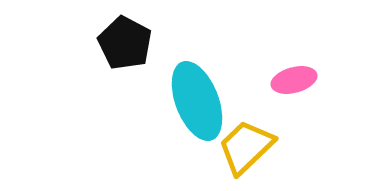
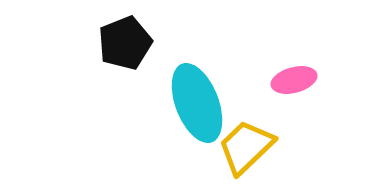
black pentagon: rotated 22 degrees clockwise
cyan ellipse: moved 2 px down
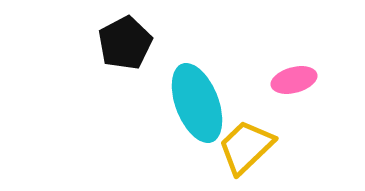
black pentagon: rotated 6 degrees counterclockwise
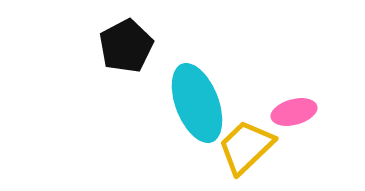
black pentagon: moved 1 px right, 3 px down
pink ellipse: moved 32 px down
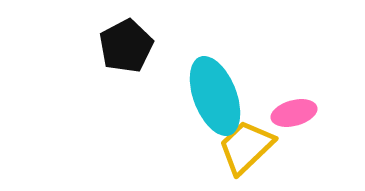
cyan ellipse: moved 18 px right, 7 px up
pink ellipse: moved 1 px down
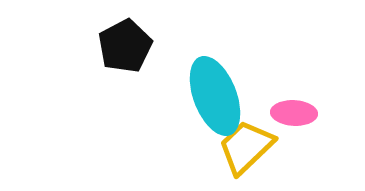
black pentagon: moved 1 px left
pink ellipse: rotated 18 degrees clockwise
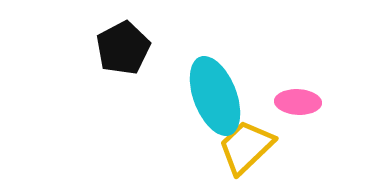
black pentagon: moved 2 px left, 2 px down
pink ellipse: moved 4 px right, 11 px up
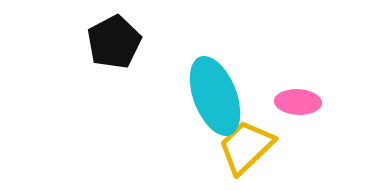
black pentagon: moved 9 px left, 6 px up
